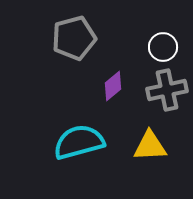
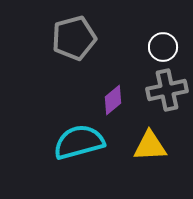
purple diamond: moved 14 px down
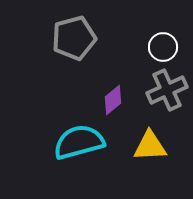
gray cross: rotated 12 degrees counterclockwise
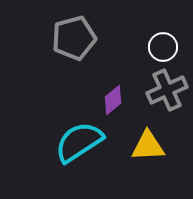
cyan semicircle: rotated 18 degrees counterclockwise
yellow triangle: moved 2 px left
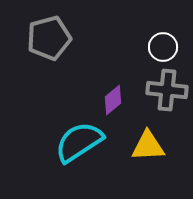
gray pentagon: moved 25 px left
gray cross: rotated 30 degrees clockwise
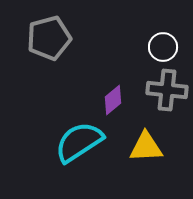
yellow triangle: moved 2 px left, 1 px down
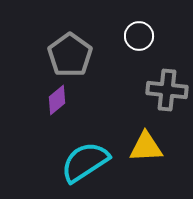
gray pentagon: moved 21 px right, 17 px down; rotated 21 degrees counterclockwise
white circle: moved 24 px left, 11 px up
purple diamond: moved 56 px left
cyan semicircle: moved 6 px right, 20 px down
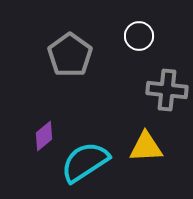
purple diamond: moved 13 px left, 36 px down
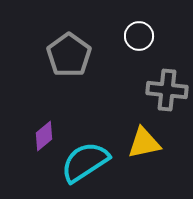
gray pentagon: moved 1 px left
yellow triangle: moved 2 px left, 4 px up; rotated 9 degrees counterclockwise
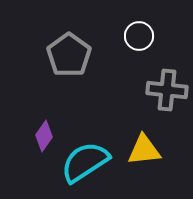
purple diamond: rotated 16 degrees counterclockwise
yellow triangle: moved 7 px down; rotated 6 degrees clockwise
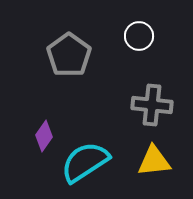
gray cross: moved 15 px left, 15 px down
yellow triangle: moved 10 px right, 11 px down
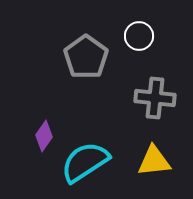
gray pentagon: moved 17 px right, 2 px down
gray cross: moved 3 px right, 7 px up
